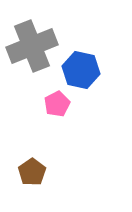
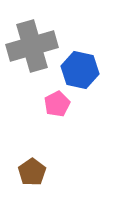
gray cross: rotated 6 degrees clockwise
blue hexagon: moved 1 px left
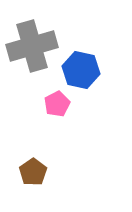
blue hexagon: moved 1 px right
brown pentagon: moved 1 px right
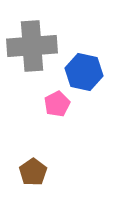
gray cross: rotated 12 degrees clockwise
blue hexagon: moved 3 px right, 2 px down
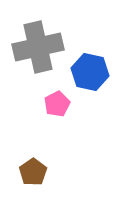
gray cross: moved 6 px right, 1 px down; rotated 9 degrees counterclockwise
blue hexagon: moved 6 px right
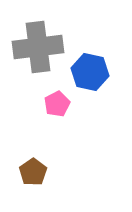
gray cross: rotated 6 degrees clockwise
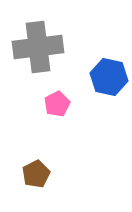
blue hexagon: moved 19 px right, 5 px down
brown pentagon: moved 3 px right, 2 px down; rotated 8 degrees clockwise
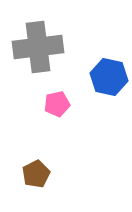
pink pentagon: rotated 15 degrees clockwise
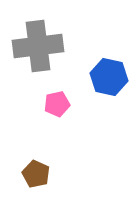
gray cross: moved 1 px up
brown pentagon: rotated 20 degrees counterclockwise
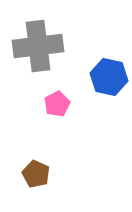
pink pentagon: rotated 15 degrees counterclockwise
